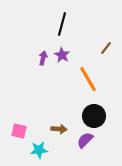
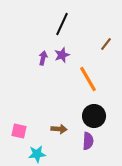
black line: rotated 10 degrees clockwise
brown line: moved 4 px up
purple star: rotated 21 degrees clockwise
purple semicircle: moved 3 px right, 1 px down; rotated 138 degrees clockwise
cyan star: moved 2 px left, 4 px down
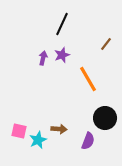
black circle: moved 11 px right, 2 px down
purple semicircle: rotated 18 degrees clockwise
cyan star: moved 1 px right, 14 px up; rotated 18 degrees counterclockwise
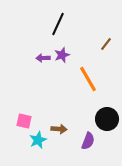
black line: moved 4 px left
purple arrow: rotated 104 degrees counterclockwise
black circle: moved 2 px right, 1 px down
pink square: moved 5 px right, 10 px up
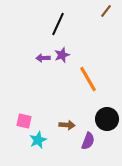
brown line: moved 33 px up
brown arrow: moved 8 px right, 4 px up
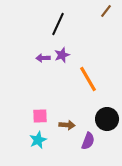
pink square: moved 16 px right, 5 px up; rotated 14 degrees counterclockwise
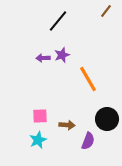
black line: moved 3 px up; rotated 15 degrees clockwise
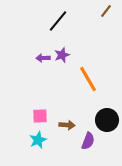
black circle: moved 1 px down
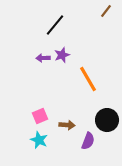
black line: moved 3 px left, 4 px down
pink square: rotated 21 degrees counterclockwise
cyan star: moved 1 px right; rotated 24 degrees counterclockwise
